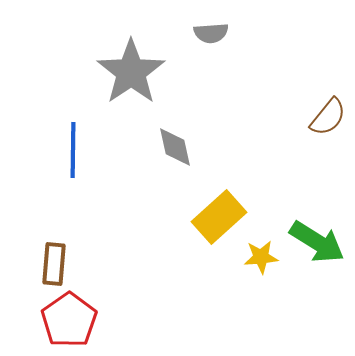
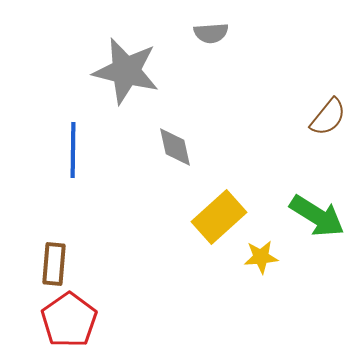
gray star: moved 5 px left, 1 px up; rotated 24 degrees counterclockwise
green arrow: moved 26 px up
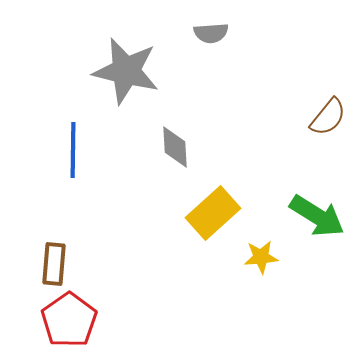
gray diamond: rotated 9 degrees clockwise
yellow rectangle: moved 6 px left, 4 px up
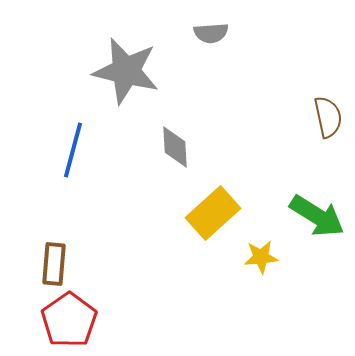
brown semicircle: rotated 51 degrees counterclockwise
blue line: rotated 14 degrees clockwise
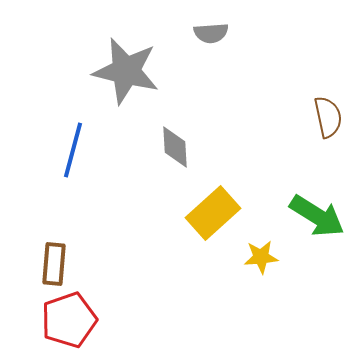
red pentagon: rotated 16 degrees clockwise
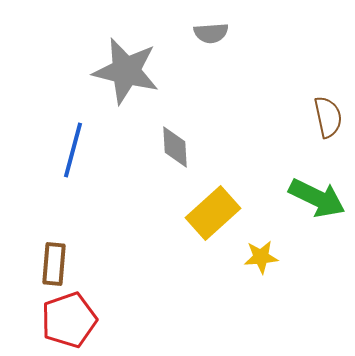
green arrow: moved 18 px up; rotated 6 degrees counterclockwise
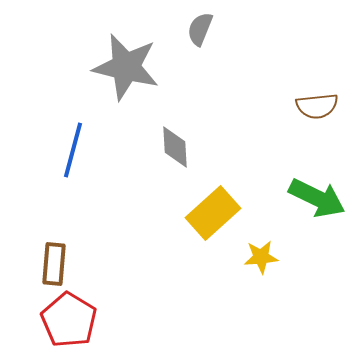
gray semicircle: moved 11 px left, 4 px up; rotated 116 degrees clockwise
gray star: moved 4 px up
brown semicircle: moved 11 px left, 11 px up; rotated 96 degrees clockwise
red pentagon: rotated 22 degrees counterclockwise
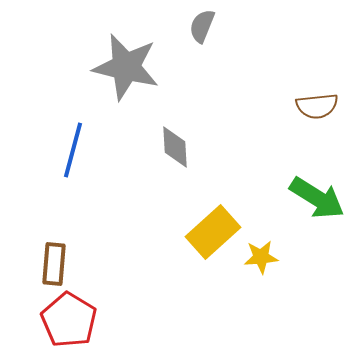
gray semicircle: moved 2 px right, 3 px up
green arrow: rotated 6 degrees clockwise
yellow rectangle: moved 19 px down
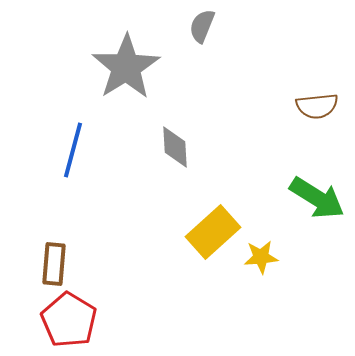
gray star: rotated 26 degrees clockwise
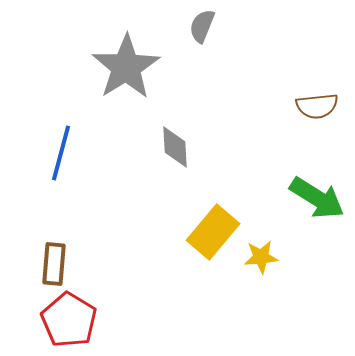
blue line: moved 12 px left, 3 px down
yellow rectangle: rotated 8 degrees counterclockwise
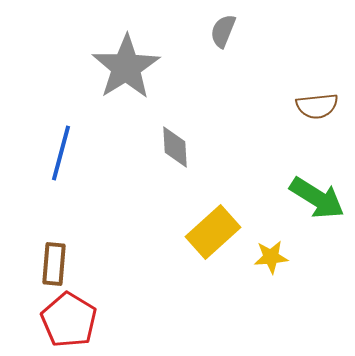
gray semicircle: moved 21 px right, 5 px down
yellow rectangle: rotated 8 degrees clockwise
yellow star: moved 10 px right
